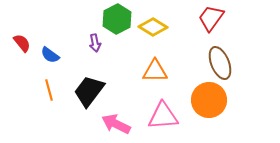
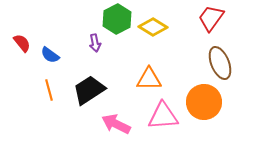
orange triangle: moved 6 px left, 8 px down
black trapezoid: moved 1 px up; rotated 20 degrees clockwise
orange circle: moved 5 px left, 2 px down
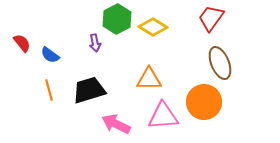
black trapezoid: rotated 16 degrees clockwise
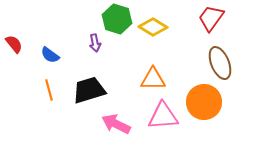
green hexagon: rotated 16 degrees counterclockwise
red semicircle: moved 8 px left, 1 px down
orange triangle: moved 4 px right
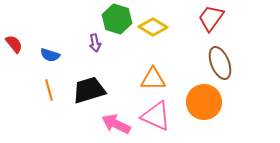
blue semicircle: rotated 18 degrees counterclockwise
pink triangle: moved 7 px left; rotated 28 degrees clockwise
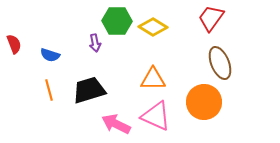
green hexagon: moved 2 px down; rotated 16 degrees counterclockwise
red semicircle: rotated 18 degrees clockwise
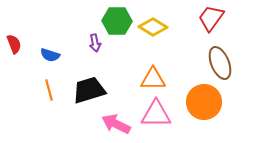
pink triangle: moved 2 px up; rotated 24 degrees counterclockwise
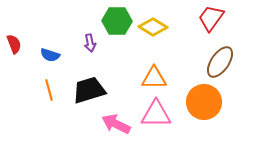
purple arrow: moved 5 px left
brown ellipse: moved 1 px up; rotated 56 degrees clockwise
orange triangle: moved 1 px right, 1 px up
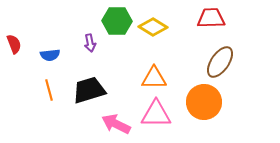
red trapezoid: rotated 52 degrees clockwise
blue semicircle: rotated 24 degrees counterclockwise
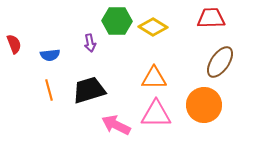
orange circle: moved 3 px down
pink arrow: moved 1 px down
